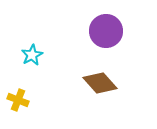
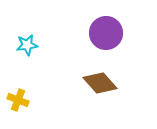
purple circle: moved 2 px down
cyan star: moved 5 px left, 10 px up; rotated 20 degrees clockwise
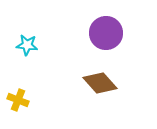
cyan star: rotated 15 degrees clockwise
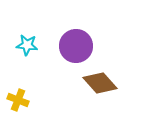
purple circle: moved 30 px left, 13 px down
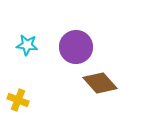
purple circle: moved 1 px down
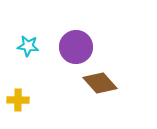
cyan star: moved 1 px right, 1 px down
yellow cross: rotated 20 degrees counterclockwise
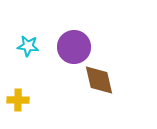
purple circle: moved 2 px left
brown diamond: moved 1 px left, 3 px up; rotated 28 degrees clockwise
